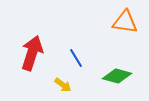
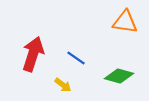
red arrow: moved 1 px right, 1 px down
blue line: rotated 24 degrees counterclockwise
green diamond: moved 2 px right
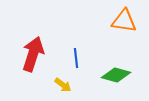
orange triangle: moved 1 px left, 1 px up
blue line: rotated 48 degrees clockwise
green diamond: moved 3 px left, 1 px up
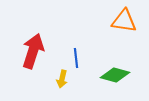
red arrow: moved 3 px up
green diamond: moved 1 px left
yellow arrow: moved 1 px left, 6 px up; rotated 66 degrees clockwise
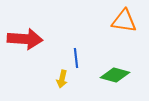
red arrow: moved 8 px left, 12 px up; rotated 76 degrees clockwise
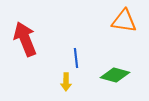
red arrow: rotated 116 degrees counterclockwise
yellow arrow: moved 4 px right, 3 px down; rotated 12 degrees counterclockwise
